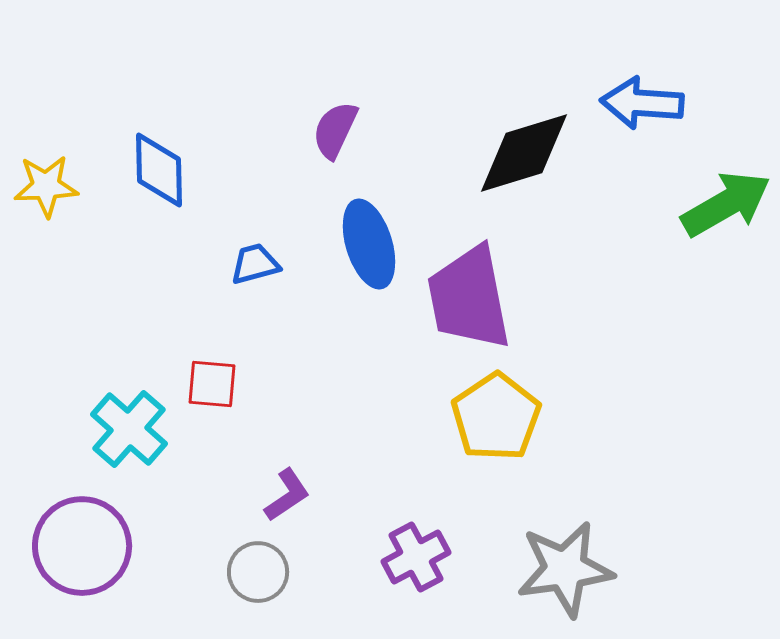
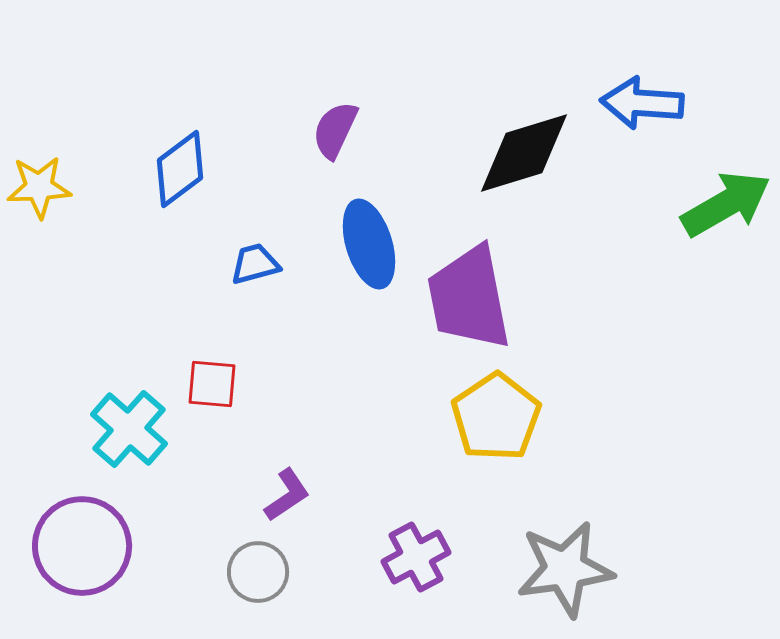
blue diamond: moved 21 px right, 1 px up; rotated 54 degrees clockwise
yellow star: moved 7 px left, 1 px down
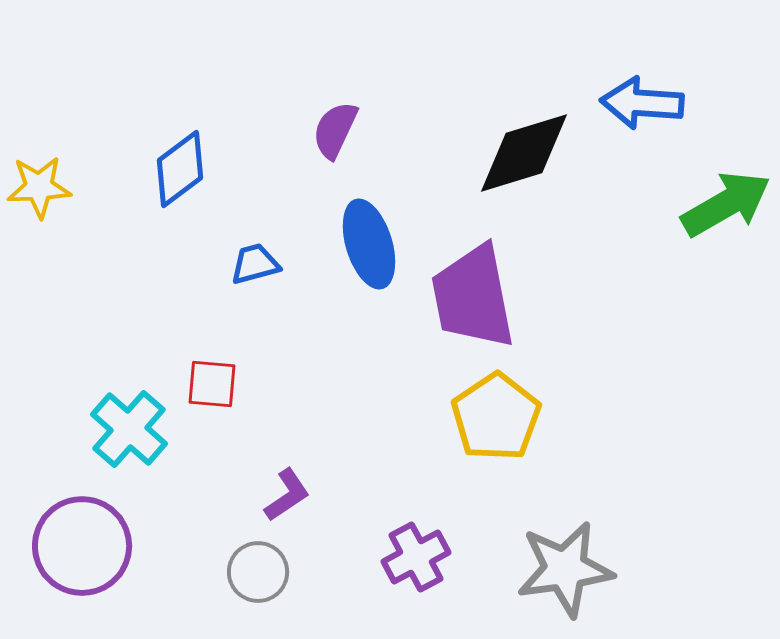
purple trapezoid: moved 4 px right, 1 px up
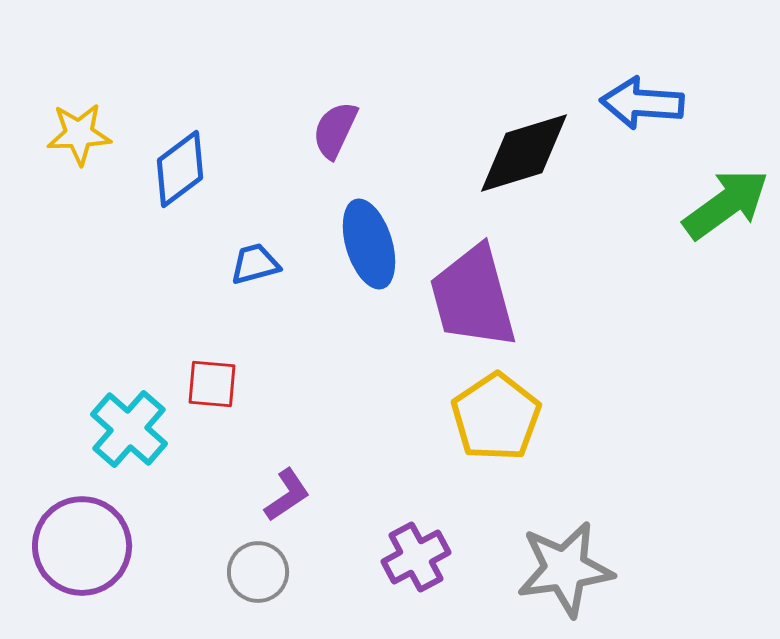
yellow star: moved 40 px right, 53 px up
green arrow: rotated 6 degrees counterclockwise
purple trapezoid: rotated 4 degrees counterclockwise
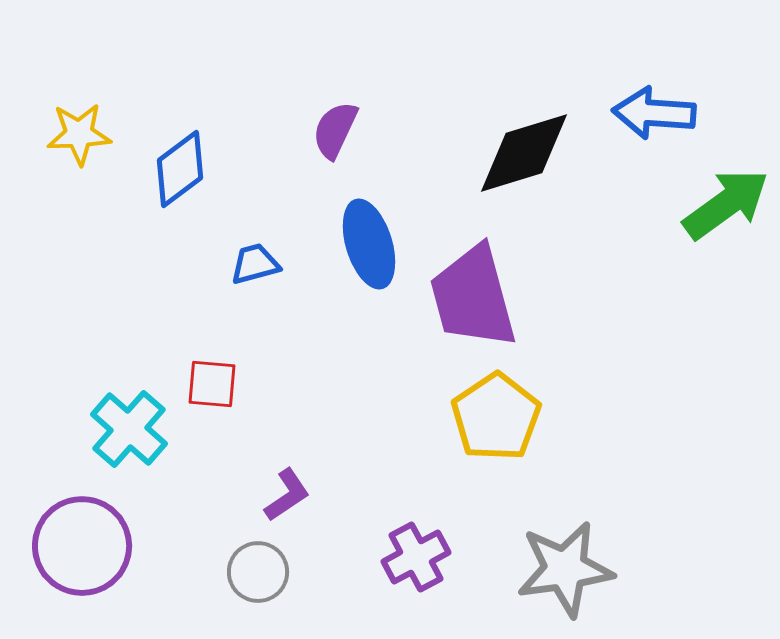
blue arrow: moved 12 px right, 10 px down
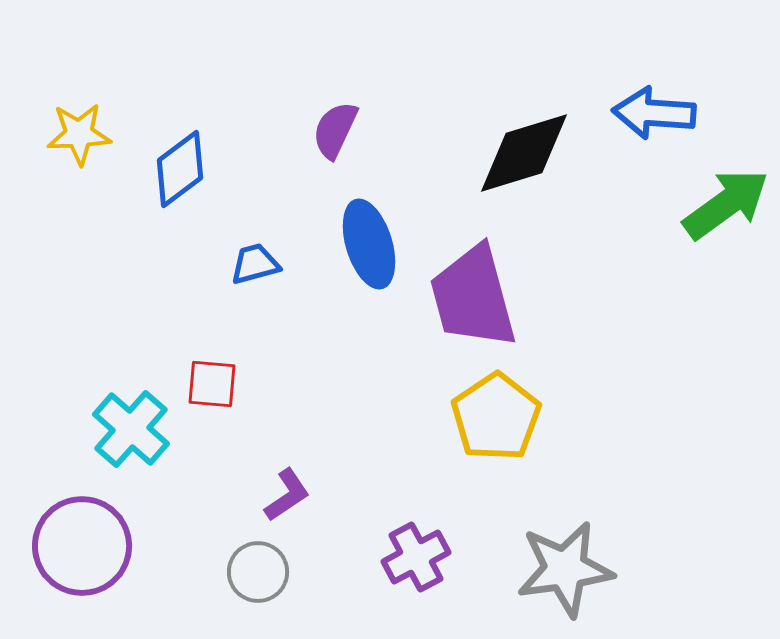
cyan cross: moved 2 px right
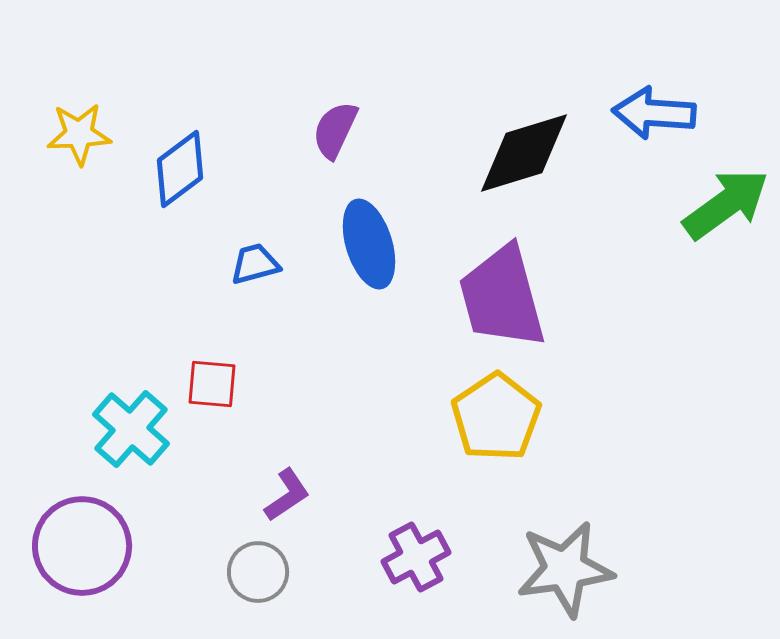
purple trapezoid: moved 29 px right
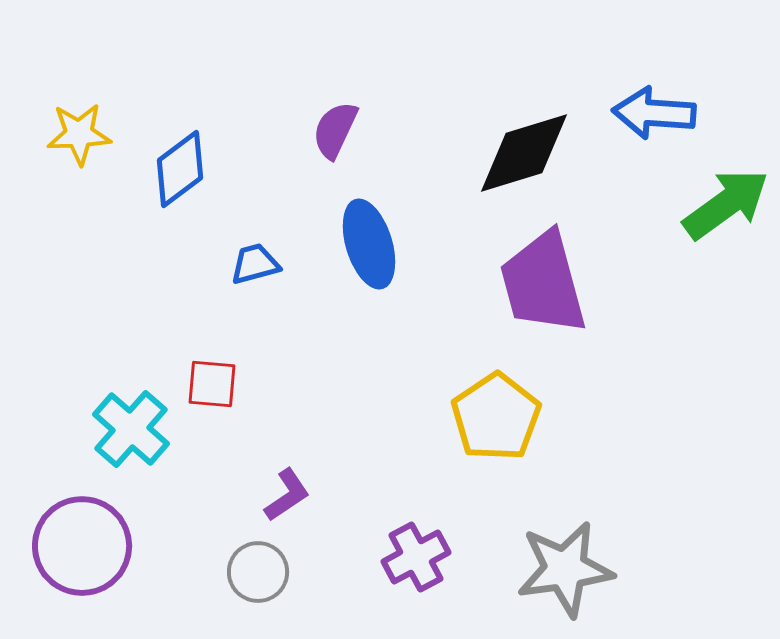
purple trapezoid: moved 41 px right, 14 px up
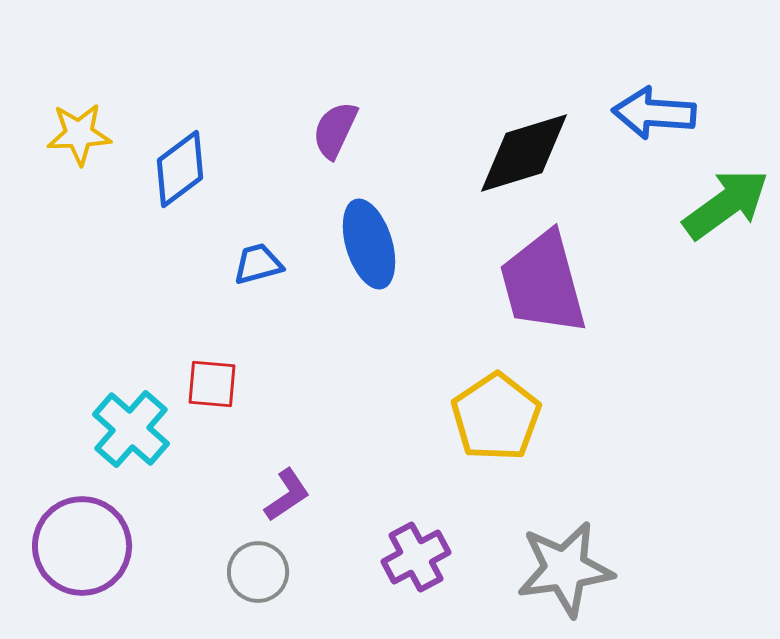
blue trapezoid: moved 3 px right
